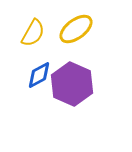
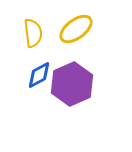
yellow semicircle: rotated 36 degrees counterclockwise
purple hexagon: rotated 12 degrees clockwise
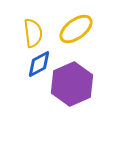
blue diamond: moved 11 px up
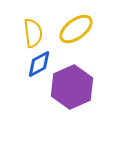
purple hexagon: moved 3 px down
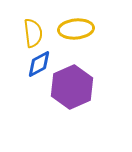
yellow ellipse: rotated 32 degrees clockwise
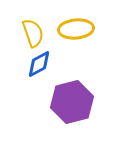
yellow semicircle: rotated 12 degrees counterclockwise
purple hexagon: moved 15 px down; rotated 9 degrees clockwise
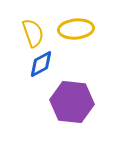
blue diamond: moved 2 px right
purple hexagon: rotated 21 degrees clockwise
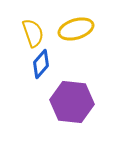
yellow ellipse: rotated 12 degrees counterclockwise
blue diamond: rotated 20 degrees counterclockwise
